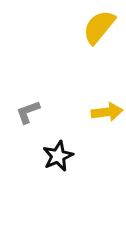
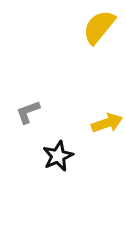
yellow arrow: moved 11 px down; rotated 12 degrees counterclockwise
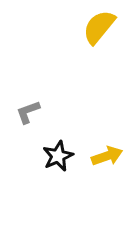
yellow arrow: moved 33 px down
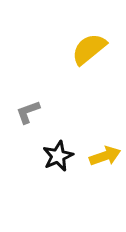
yellow semicircle: moved 10 px left, 22 px down; rotated 12 degrees clockwise
yellow arrow: moved 2 px left
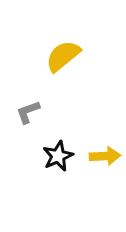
yellow semicircle: moved 26 px left, 7 px down
yellow arrow: rotated 16 degrees clockwise
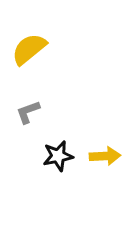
yellow semicircle: moved 34 px left, 7 px up
black star: rotated 12 degrees clockwise
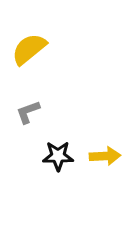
black star: rotated 12 degrees clockwise
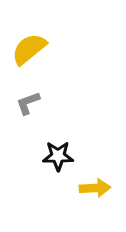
gray L-shape: moved 9 px up
yellow arrow: moved 10 px left, 32 px down
